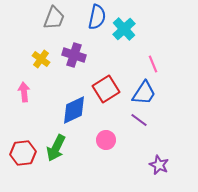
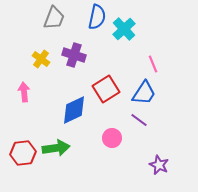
pink circle: moved 6 px right, 2 px up
green arrow: rotated 124 degrees counterclockwise
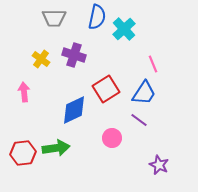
gray trapezoid: rotated 70 degrees clockwise
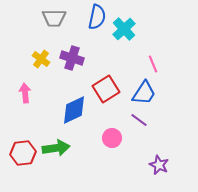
purple cross: moved 2 px left, 3 px down
pink arrow: moved 1 px right, 1 px down
